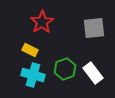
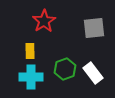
red star: moved 2 px right, 1 px up
yellow rectangle: moved 1 px down; rotated 63 degrees clockwise
cyan cross: moved 2 px left, 2 px down; rotated 15 degrees counterclockwise
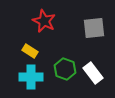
red star: rotated 15 degrees counterclockwise
yellow rectangle: rotated 56 degrees counterclockwise
green hexagon: rotated 20 degrees counterclockwise
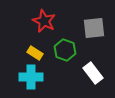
yellow rectangle: moved 5 px right, 2 px down
green hexagon: moved 19 px up
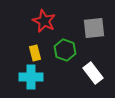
yellow rectangle: rotated 42 degrees clockwise
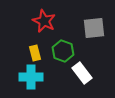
green hexagon: moved 2 px left, 1 px down
white rectangle: moved 11 px left
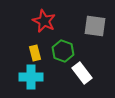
gray square: moved 1 px right, 2 px up; rotated 15 degrees clockwise
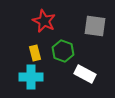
white rectangle: moved 3 px right, 1 px down; rotated 25 degrees counterclockwise
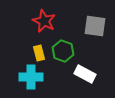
yellow rectangle: moved 4 px right
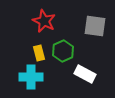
green hexagon: rotated 15 degrees clockwise
